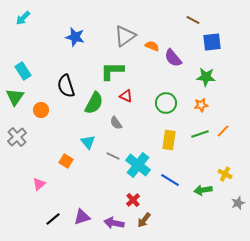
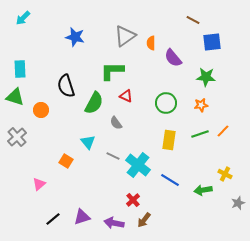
orange semicircle: moved 1 px left, 3 px up; rotated 112 degrees counterclockwise
cyan rectangle: moved 3 px left, 2 px up; rotated 30 degrees clockwise
green triangle: rotated 48 degrees counterclockwise
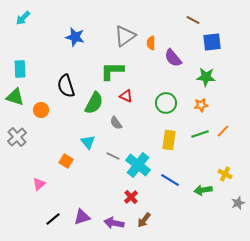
red cross: moved 2 px left, 3 px up
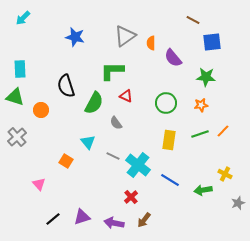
pink triangle: rotated 32 degrees counterclockwise
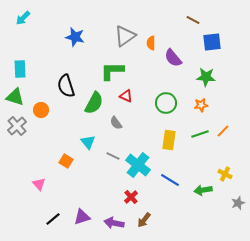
gray cross: moved 11 px up
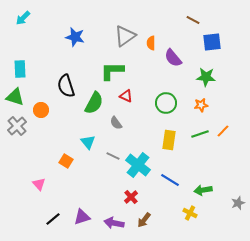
yellow cross: moved 35 px left, 39 px down
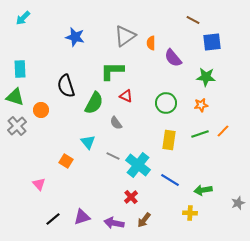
yellow cross: rotated 24 degrees counterclockwise
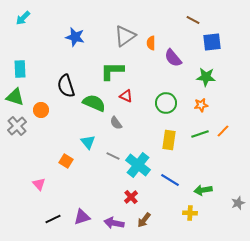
green semicircle: rotated 95 degrees counterclockwise
black line: rotated 14 degrees clockwise
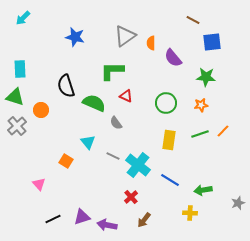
purple arrow: moved 7 px left, 2 px down
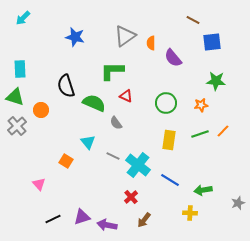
green star: moved 10 px right, 4 px down
